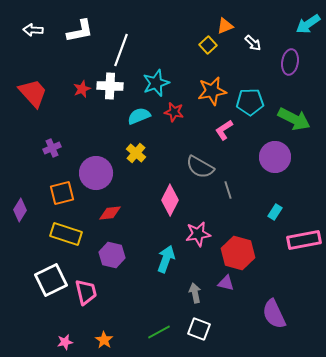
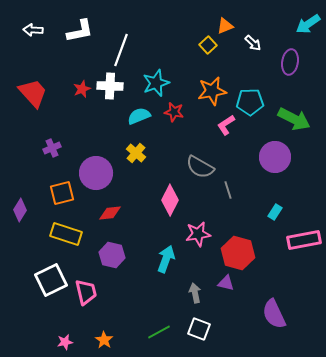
pink L-shape at (224, 130): moved 2 px right, 5 px up
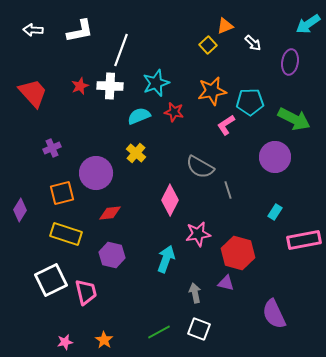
red star at (82, 89): moved 2 px left, 3 px up
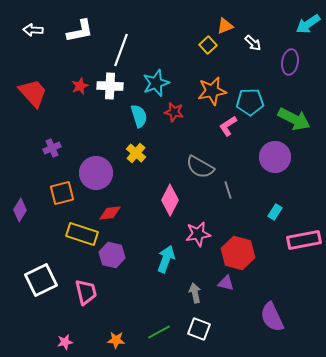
cyan semicircle at (139, 116): rotated 95 degrees clockwise
pink L-shape at (226, 125): moved 2 px right, 1 px down
yellow rectangle at (66, 234): moved 16 px right
white square at (51, 280): moved 10 px left
purple semicircle at (274, 314): moved 2 px left, 3 px down
orange star at (104, 340): moved 12 px right; rotated 30 degrees counterclockwise
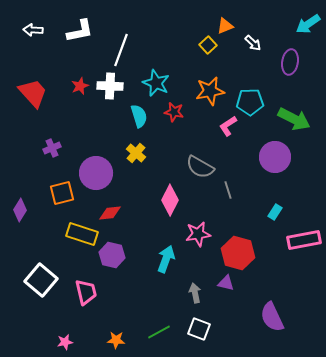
cyan star at (156, 83): rotated 28 degrees counterclockwise
orange star at (212, 91): moved 2 px left
white square at (41, 280): rotated 24 degrees counterclockwise
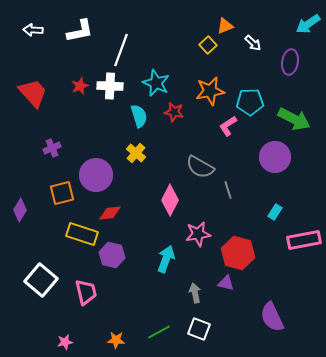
purple circle at (96, 173): moved 2 px down
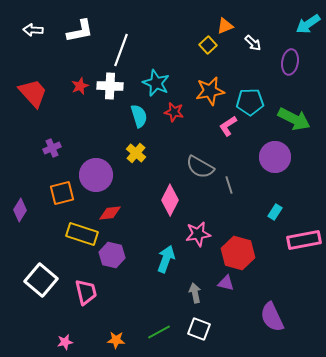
gray line at (228, 190): moved 1 px right, 5 px up
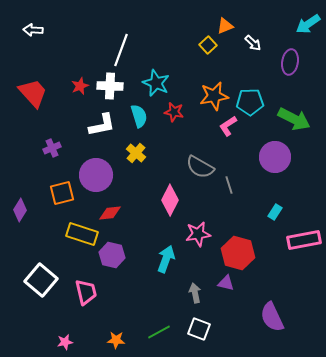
white L-shape at (80, 31): moved 22 px right, 94 px down
orange star at (210, 91): moved 4 px right, 5 px down
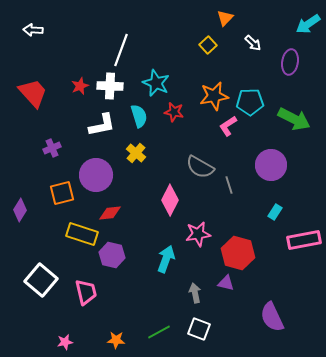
orange triangle at (225, 26): moved 8 px up; rotated 24 degrees counterclockwise
purple circle at (275, 157): moved 4 px left, 8 px down
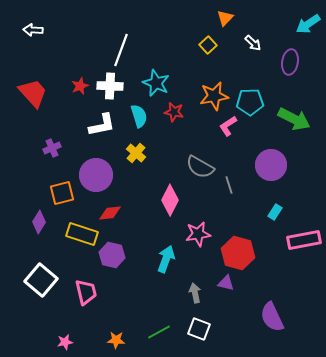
purple diamond at (20, 210): moved 19 px right, 12 px down
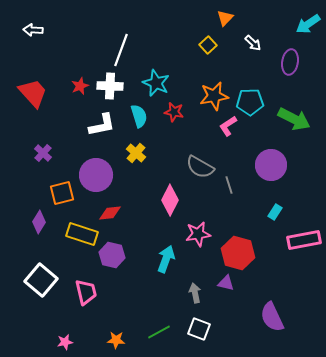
purple cross at (52, 148): moved 9 px left, 5 px down; rotated 24 degrees counterclockwise
